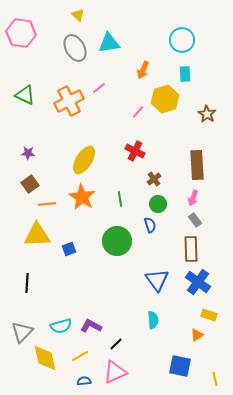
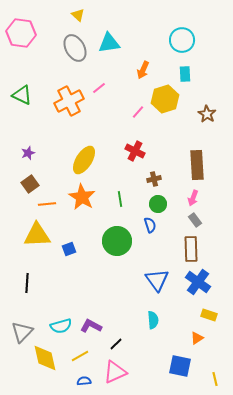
green triangle at (25, 95): moved 3 px left
purple star at (28, 153): rotated 24 degrees counterclockwise
brown cross at (154, 179): rotated 24 degrees clockwise
orange triangle at (197, 335): moved 3 px down
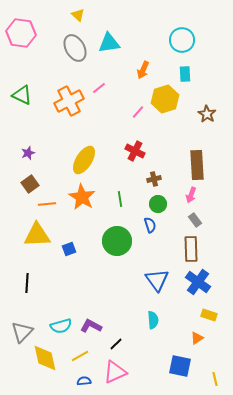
pink arrow at (193, 198): moved 2 px left, 3 px up
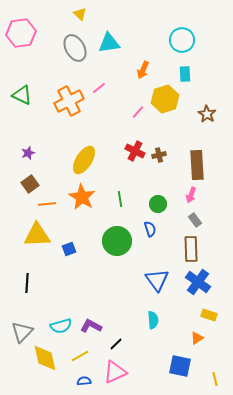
yellow triangle at (78, 15): moved 2 px right, 1 px up
pink hexagon at (21, 33): rotated 16 degrees counterclockwise
brown cross at (154, 179): moved 5 px right, 24 px up
blue semicircle at (150, 225): moved 4 px down
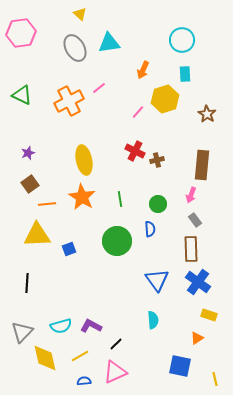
brown cross at (159, 155): moved 2 px left, 5 px down
yellow ellipse at (84, 160): rotated 44 degrees counterclockwise
brown rectangle at (197, 165): moved 5 px right; rotated 8 degrees clockwise
blue semicircle at (150, 229): rotated 14 degrees clockwise
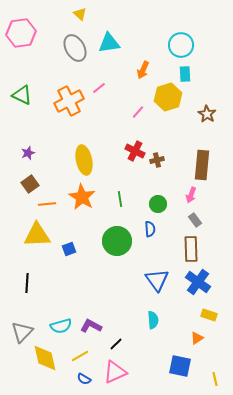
cyan circle at (182, 40): moved 1 px left, 5 px down
yellow hexagon at (165, 99): moved 3 px right, 2 px up
blue semicircle at (84, 381): moved 2 px up; rotated 144 degrees counterclockwise
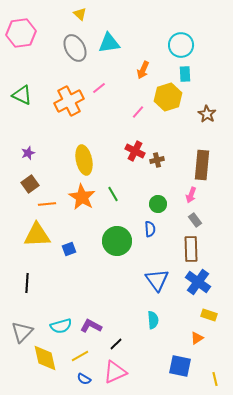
green line at (120, 199): moved 7 px left, 5 px up; rotated 21 degrees counterclockwise
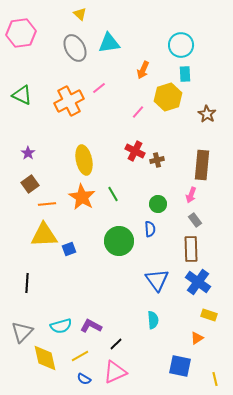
purple star at (28, 153): rotated 16 degrees counterclockwise
yellow triangle at (37, 235): moved 7 px right
green circle at (117, 241): moved 2 px right
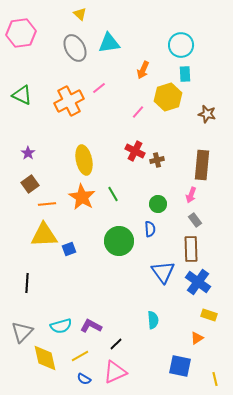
brown star at (207, 114): rotated 18 degrees counterclockwise
blue triangle at (157, 280): moved 6 px right, 8 px up
